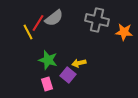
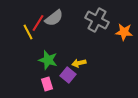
gray cross: rotated 15 degrees clockwise
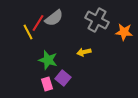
yellow arrow: moved 5 px right, 11 px up
purple square: moved 5 px left, 3 px down
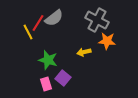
orange star: moved 17 px left, 9 px down
pink rectangle: moved 1 px left
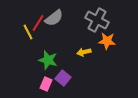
pink rectangle: rotated 40 degrees clockwise
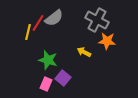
yellow line: rotated 42 degrees clockwise
yellow arrow: rotated 40 degrees clockwise
